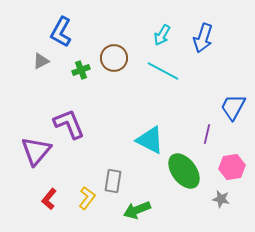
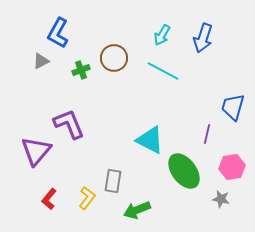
blue L-shape: moved 3 px left, 1 px down
blue trapezoid: rotated 12 degrees counterclockwise
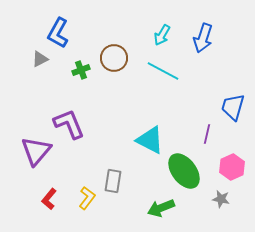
gray triangle: moved 1 px left, 2 px up
pink hexagon: rotated 15 degrees counterclockwise
green arrow: moved 24 px right, 2 px up
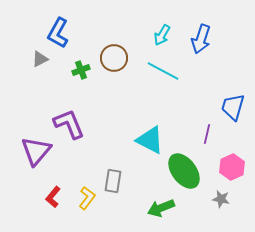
blue arrow: moved 2 px left, 1 px down
red L-shape: moved 4 px right, 2 px up
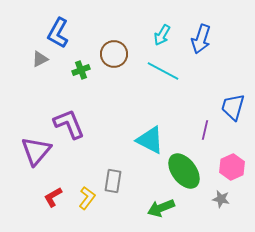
brown circle: moved 4 px up
purple line: moved 2 px left, 4 px up
red L-shape: rotated 20 degrees clockwise
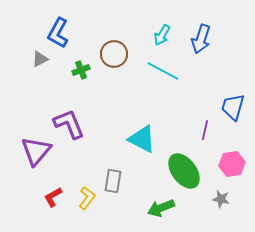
cyan triangle: moved 8 px left, 1 px up
pink hexagon: moved 3 px up; rotated 15 degrees clockwise
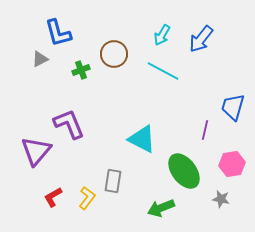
blue L-shape: rotated 44 degrees counterclockwise
blue arrow: rotated 20 degrees clockwise
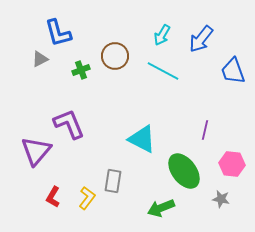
brown circle: moved 1 px right, 2 px down
blue trapezoid: moved 36 px up; rotated 36 degrees counterclockwise
pink hexagon: rotated 15 degrees clockwise
red L-shape: rotated 30 degrees counterclockwise
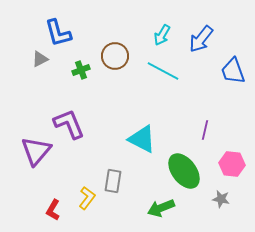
red L-shape: moved 13 px down
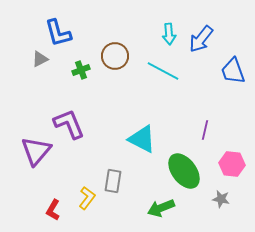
cyan arrow: moved 7 px right, 1 px up; rotated 35 degrees counterclockwise
